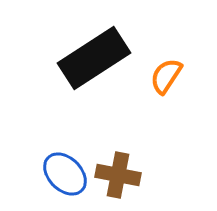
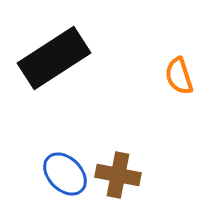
black rectangle: moved 40 px left
orange semicircle: moved 13 px right; rotated 51 degrees counterclockwise
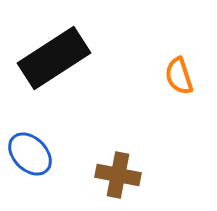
blue ellipse: moved 35 px left, 20 px up
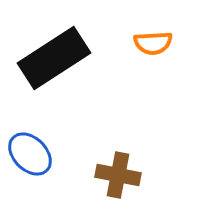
orange semicircle: moved 26 px left, 33 px up; rotated 75 degrees counterclockwise
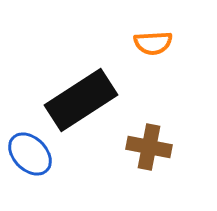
black rectangle: moved 27 px right, 42 px down
brown cross: moved 31 px right, 28 px up
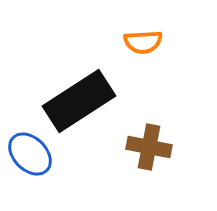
orange semicircle: moved 10 px left, 1 px up
black rectangle: moved 2 px left, 1 px down
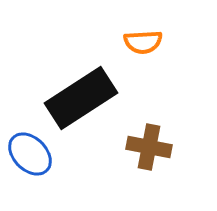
black rectangle: moved 2 px right, 3 px up
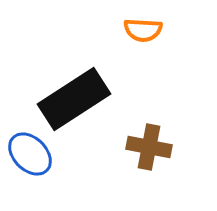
orange semicircle: moved 12 px up; rotated 6 degrees clockwise
black rectangle: moved 7 px left, 1 px down
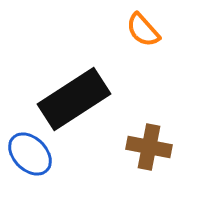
orange semicircle: rotated 45 degrees clockwise
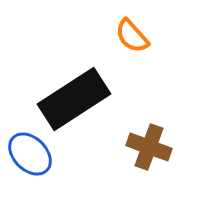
orange semicircle: moved 11 px left, 6 px down
brown cross: rotated 9 degrees clockwise
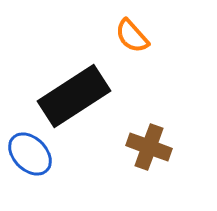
black rectangle: moved 3 px up
